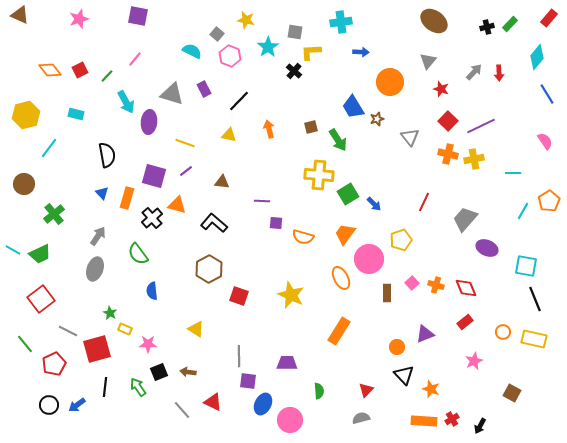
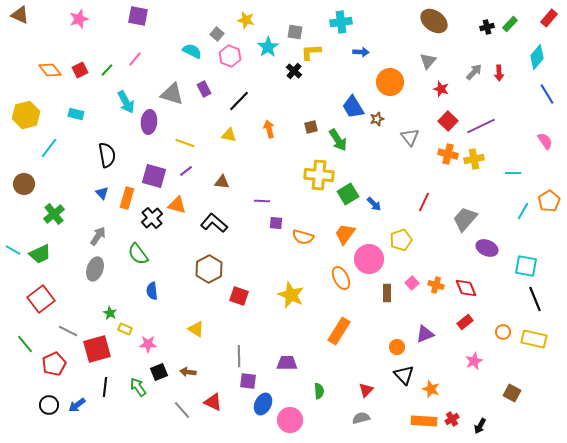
green line at (107, 76): moved 6 px up
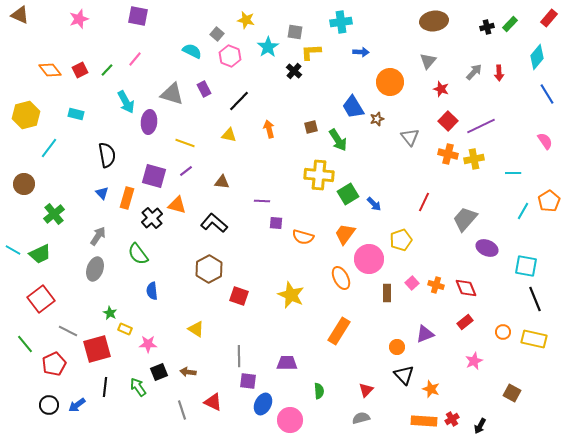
brown ellipse at (434, 21): rotated 44 degrees counterclockwise
gray line at (182, 410): rotated 24 degrees clockwise
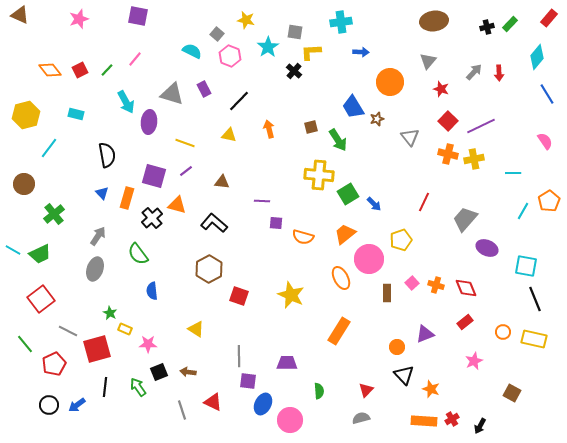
orange trapezoid at (345, 234): rotated 15 degrees clockwise
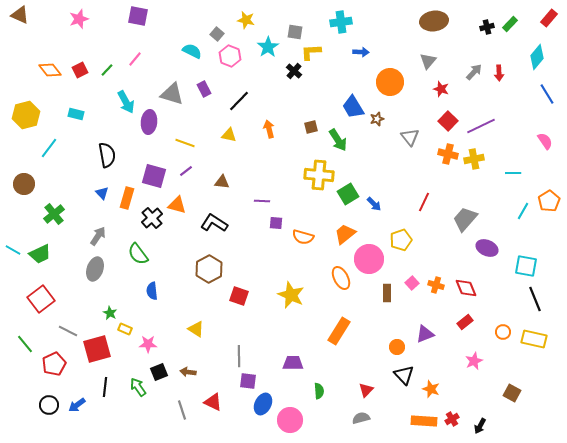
black L-shape at (214, 223): rotated 8 degrees counterclockwise
purple trapezoid at (287, 363): moved 6 px right
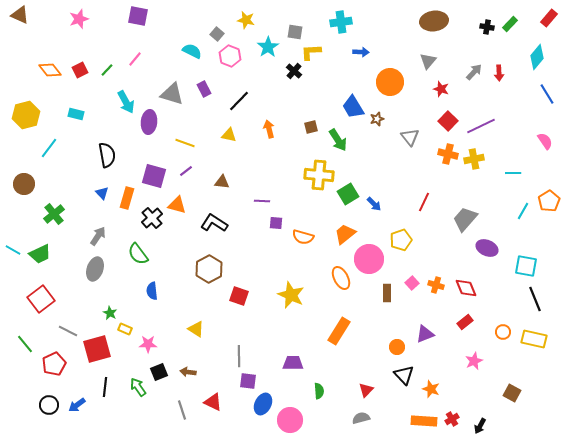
black cross at (487, 27): rotated 24 degrees clockwise
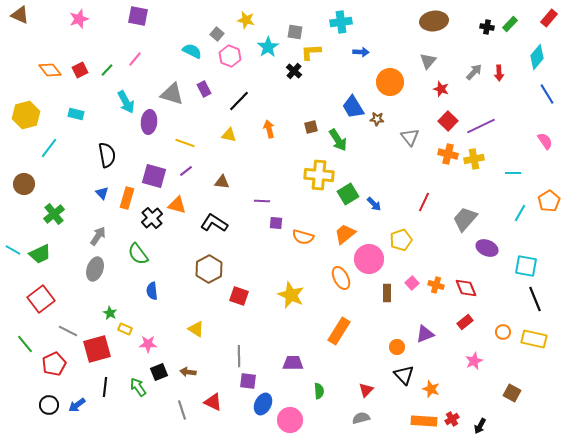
brown star at (377, 119): rotated 24 degrees clockwise
cyan line at (523, 211): moved 3 px left, 2 px down
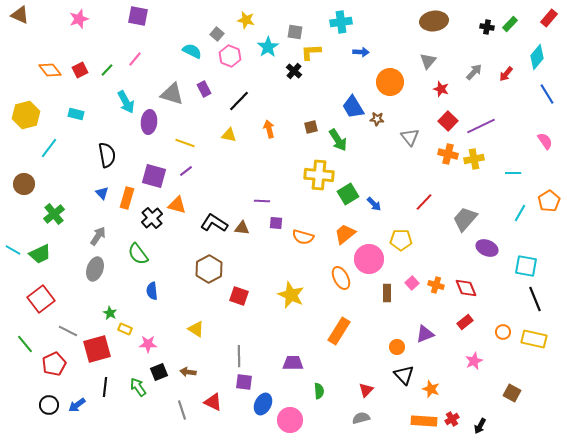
red arrow at (499, 73): moved 7 px right, 1 px down; rotated 42 degrees clockwise
brown triangle at (222, 182): moved 20 px right, 46 px down
red line at (424, 202): rotated 18 degrees clockwise
yellow pentagon at (401, 240): rotated 20 degrees clockwise
purple square at (248, 381): moved 4 px left, 1 px down
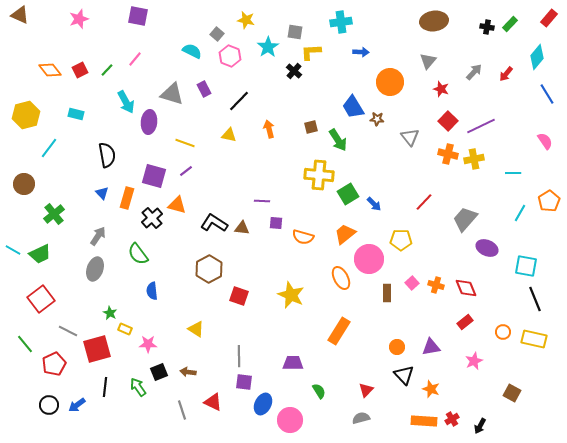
purple triangle at (425, 334): moved 6 px right, 13 px down; rotated 12 degrees clockwise
green semicircle at (319, 391): rotated 28 degrees counterclockwise
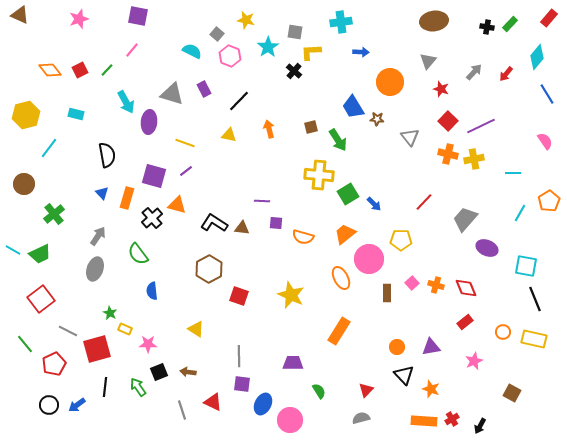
pink line at (135, 59): moved 3 px left, 9 px up
purple square at (244, 382): moved 2 px left, 2 px down
